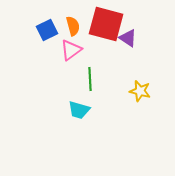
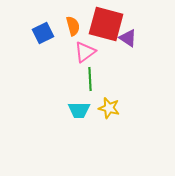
blue square: moved 4 px left, 3 px down
pink triangle: moved 14 px right, 2 px down
yellow star: moved 31 px left, 17 px down
cyan trapezoid: rotated 15 degrees counterclockwise
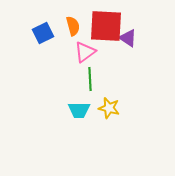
red square: moved 2 px down; rotated 12 degrees counterclockwise
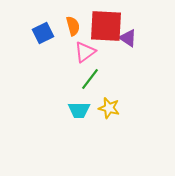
green line: rotated 40 degrees clockwise
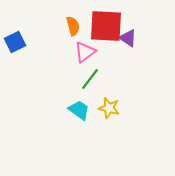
blue square: moved 28 px left, 9 px down
cyan trapezoid: rotated 145 degrees counterclockwise
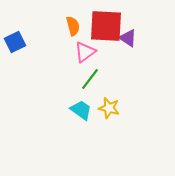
cyan trapezoid: moved 2 px right
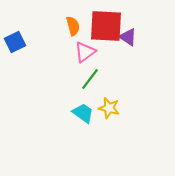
purple triangle: moved 1 px up
cyan trapezoid: moved 2 px right, 3 px down
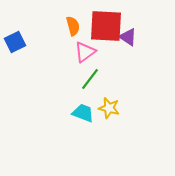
cyan trapezoid: rotated 15 degrees counterclockwise
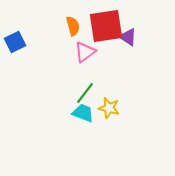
red square: rotated 12 degrees counterclockwise
green line: moved 5 px left, 14 px down
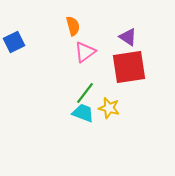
red square: moved 23 px right, 41 px down
blue square: moved 1 px left
